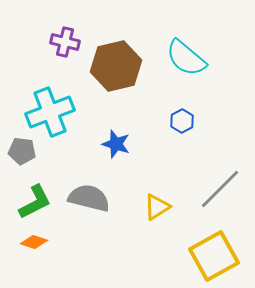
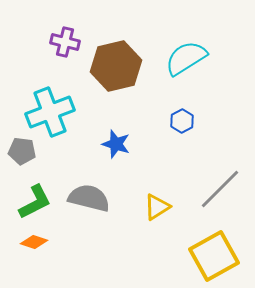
cyan semicircle: rotated 108 degrees clockwise
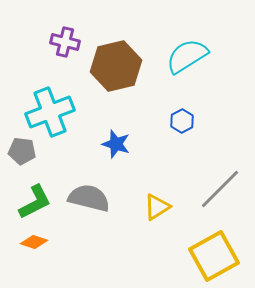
cyan semicircle: moved 1 px right, 2 px up
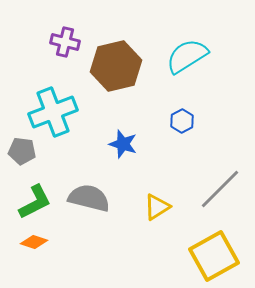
cyan cross: moved 3 px right
blue star: moved 7 px right
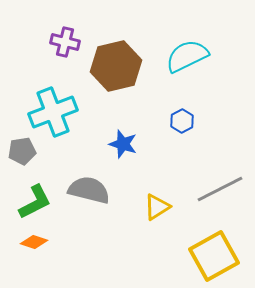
cyan semicircle: rotated 6 degrees clockwise
gray pentagon: rotated 16 degrees counterclockwise
gray line: rotated 18 degrees clockwise
gray semicircle: moved 8 px up
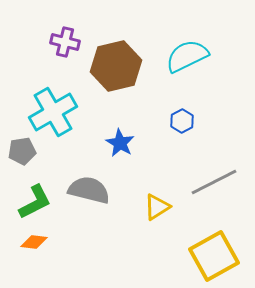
cyan cross: rotated 9 degrees counterclockwise
blue star: moved 3 px left, 1 px up; rotated 12 degrees clockwise
gray line: moved 6 px left, 7 px up
orange diamond: rotated 12 degrees counterclockwise
